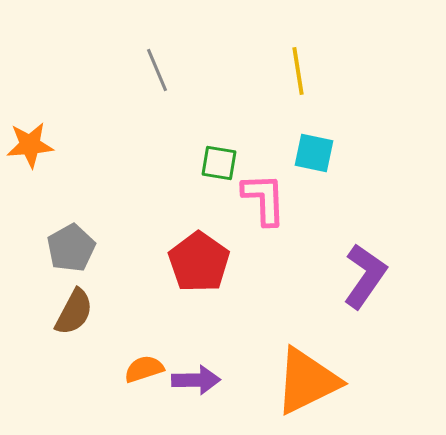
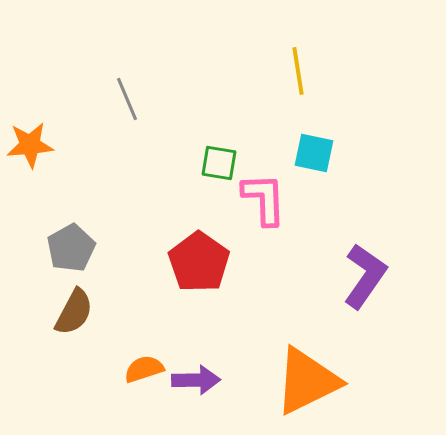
gray line: moved 30 px left, 29 px down
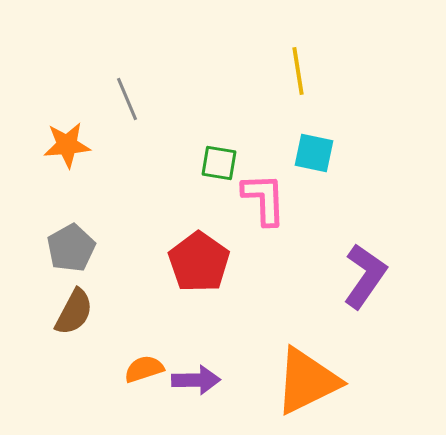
orange star: moved 37 px right
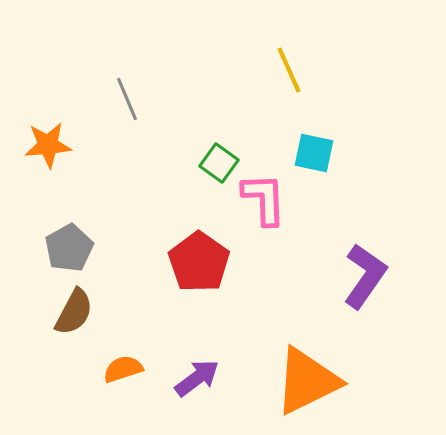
yellow line: moved 9 px left, 1 px up; rotated 15 degrees counterclockwise
orange star: moved 19 px left
green square: rotated 27 degrees clockwise
gray pentagon: moved 2 px left
orange semicircle: moved 21 px left
purple arrow: moved 1 px right, 2 px up; rotated 36 degrees counterclockwise
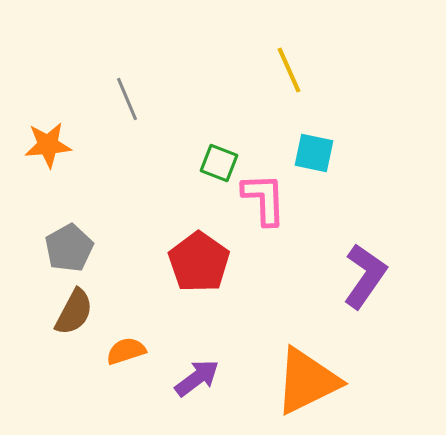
green square: rotated 15 degrees counterclockwise
orange semicircle: moved 3 px right, 18 px up
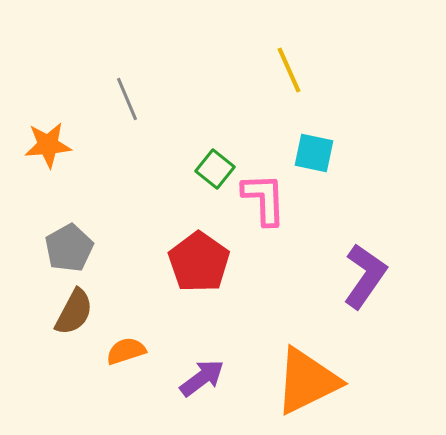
green square: moved 4 px left, 6 px down; rotated 18 degrees clockwise
purple arrow: moved 5 px right
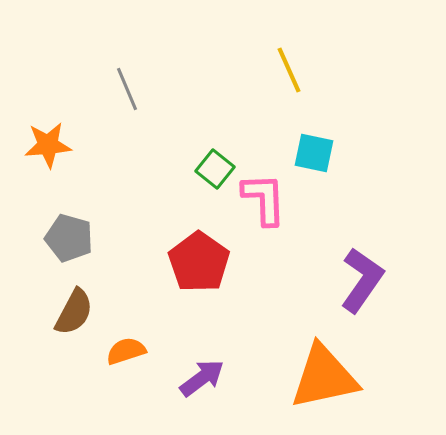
gray line: moved 10 px up
gray pentagon: moved 10 px up; rotated 27 degrees counterclockwise
purple L-shape: moved 3 px left, 4 px down
orange triangle: moved 17 px right, 4 px up; rotated 14 degrees clockwise
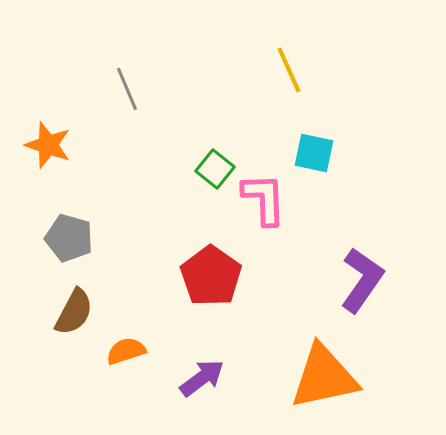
orange star: rotated 24 degrees clockwise
red pentagon: moved 12 px right, 14 px down
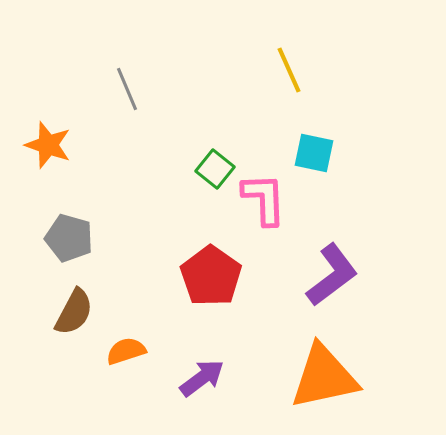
purple L-shape: moved 30 px left, 5 px up; rotated 18 degrees clockwise
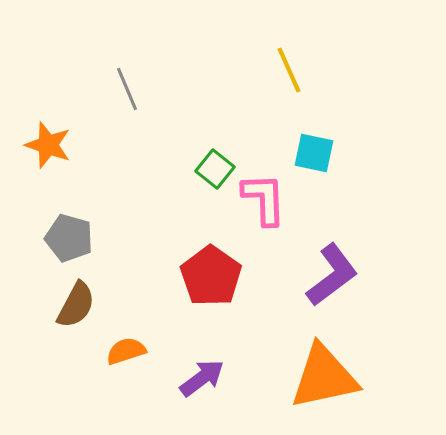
brown semicircle: moved 2 px right, 7 px up
